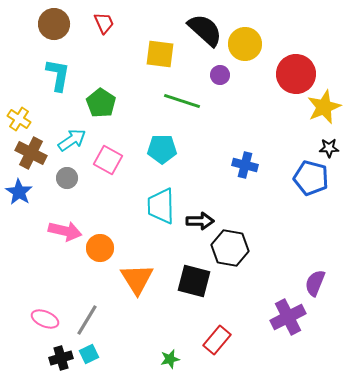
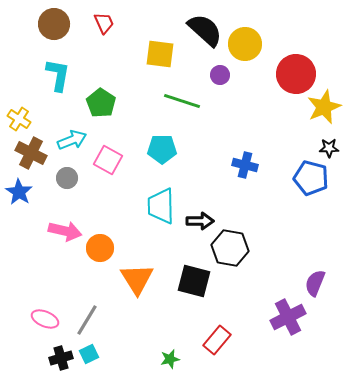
cyan arrow: rotated 12 degrees clockwise
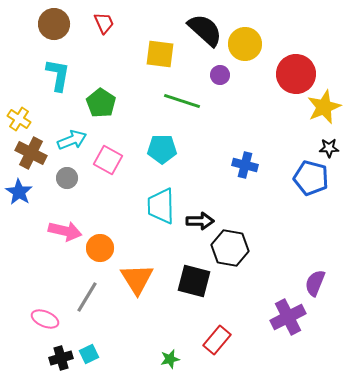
gray line: moved 23 px up
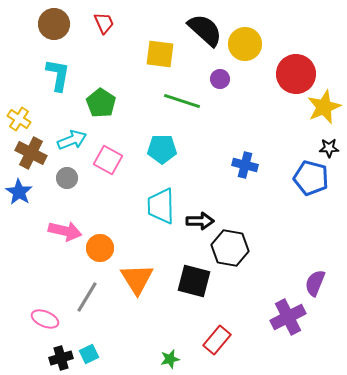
purple circle: moved 4 px down
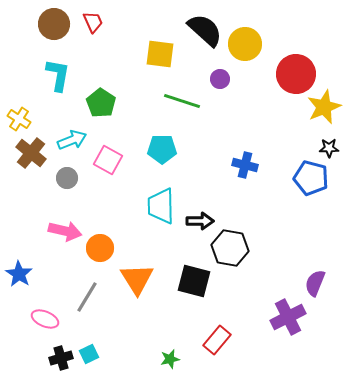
red trapezoid: moved 11 px left, 1 px up
brown cross: rotated 12 degrees clockwise
blue star: moved 82 px down
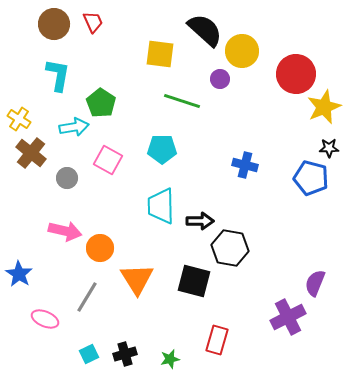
yellow circle: moved 3 px left, 7 px down
cyan arrow: moved 2 px right, 13 px up; rotated 12 degrees clockwise
red rectangle: rotated 24 degrees counterclockwise
black cross: moved 64 px right, 4 px up
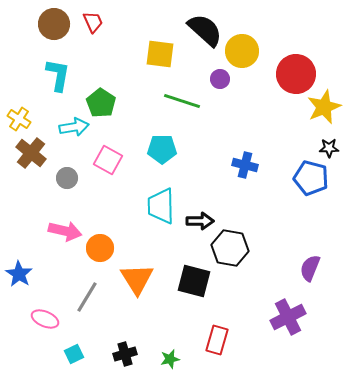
purple semicircle: moved 5 px left, 15 px up
cyan square: moved 15 px left
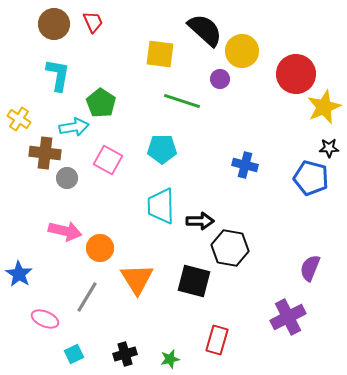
brown cross: moved 14 px right; rotated 32 degrees counterclockwise
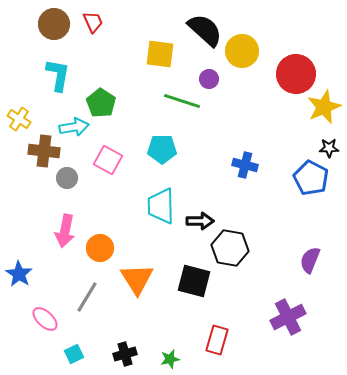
purple circle: moved 11 px left
brown cross: moved 1 px left, 2 px up
blue pentagon: rotated 12 degrees clockwise
pink arrow: rotated 88 degrees clockwise
purple semicircle: moved 8 px up
pink ellipse: rotated 20 degrees clockwise
